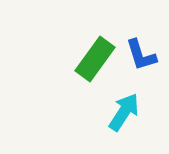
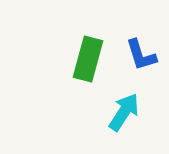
green rectangle: moved 7 px left; rotated 21 degrees counterclockwise
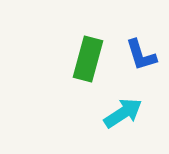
cyan arrow: moved 1 px left, 1 px down; rotated 24 degrees clockwise
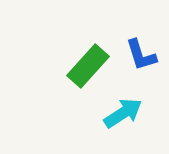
green rectangle: moved 7 px down; rotated 27 degrees clockwise
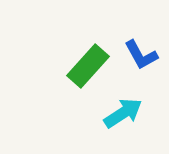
blue L-shape: rotated 12 degrees counterclockwise
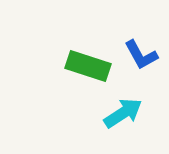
green rectangle: rotated 66 degrees clockwise
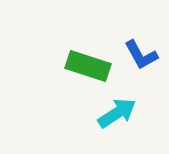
cyan arrow: moved 6 px left
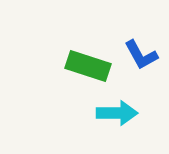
cyan arrow: rotated 33 degrees clockwise
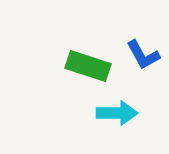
blue L-shape: moved 2 px right
